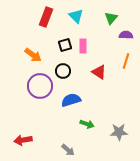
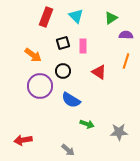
green triangle: rotated 16 degrees clockwise
black square: moved 2 px left, 2 px up
blue semicircle: rotated 132 degrees counterclockwise
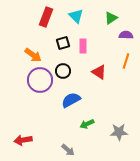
purple circle: moved 6 px up
blue semicircle: rotated 120 degrees clockwise
green arrow: rotated 136 degrees clockwise
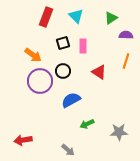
purple circle: moved 1 px down
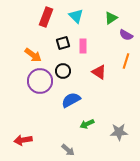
purple semicircle: rotated 152 degrees counterclockwise
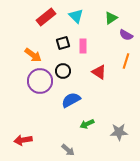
red rectangle: rotated 30 degrees clockwise
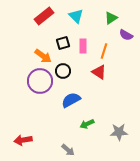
red rectangle: moved 2 px left, 1 px up
orange arrow: moved 10 px right, 1 px down
orange line: moved 22 px left, 10 px up
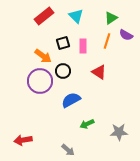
orange line: moved 3 px right, 10 px up
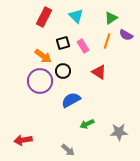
red rectangle: moved 1 px down; rotated 24 degrees counterclockwise
pink rectangle: rotated 32 degrees counterclockwise
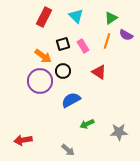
black square: moved 1 px down
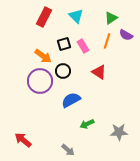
black square: moved 1 px right
red arrow: rotated 48 degrees clockwise
